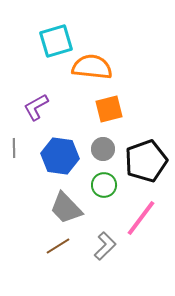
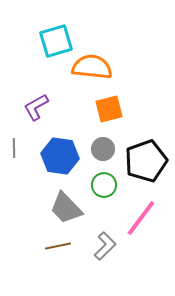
brown line: rotated 20 degrees clockwise
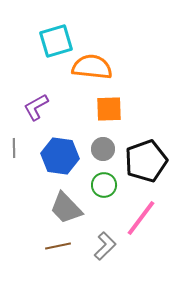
orange square: rotated 12 degrees clockwise
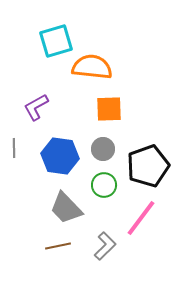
black pentagon: moved 2 px right, 5 px down
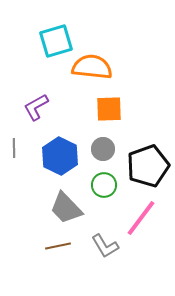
blue hexagon: rotated 18 degrees clockwise
gray L-shape: rotated 104 degrees clockwise
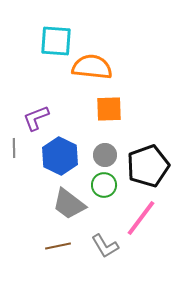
cyan square: rotated 20 degrees clockwise
purple L-shape: moved 11 px down; rotated 8 degrees clockwise
gray circle: moved 2 px right, 6 px down
gray trapezoid: moved 3 px right, 4 px up; rotated 9 degrees counterclockwise
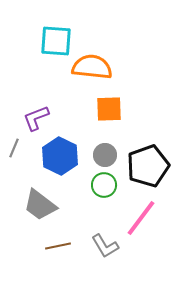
gray line: rotated 24 degrees clockwise
gray trapezoid: moved 29 px left, 1 px down
